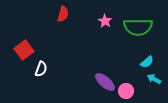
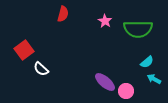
green semicircle: moved 2 px down
white semicircle: rotated 112 degrees clockwise
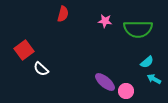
pink star: rotated 24 degrees counterclockwise
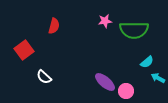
red semicircle: moved 9 px left, 12 px down
pink star: rotated 16 degrees counterclockwise
green semicircle: moved 4 px left, 1 px down
white semicircle: moved 3 px right, 8 px down
cyan arrow: moved 4 px right, 1 px up
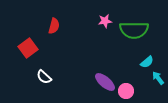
red square: moved 4 px right, 2 px up
cyan arrow: rotated 24 degrees clockwise
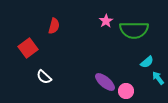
pink star: moved 1 px right; rotated 24 degrees counterclockwise
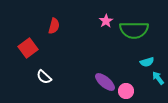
cyan semicircle: rotated 24 degrees clockwise
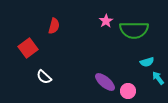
pink circle: moved 2 px right
